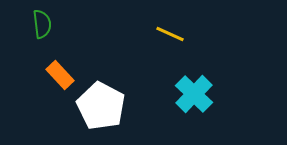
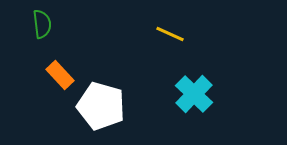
white pentagon: rotated 12 degrees counterclockwise
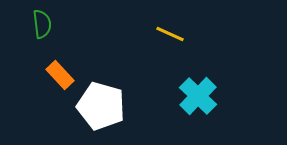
cyan cross: moved 4 px right, 2 px down
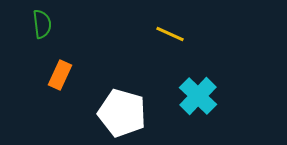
orange rectangle: rotated 68 degrees clockwise
white pentagon: moved 21 px right, 7 px down
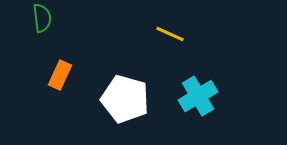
green semicircle: moved 6 px up
cyan cross: rotated 15 degrees clockwise
white pentagon: moved 3 px right, 14 px up
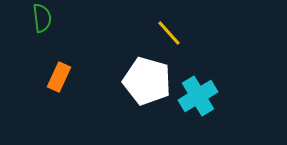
yellow line: moved 1 px left, 1 px up; rotated 24 degrees clockwise
orange rectangle: moved 1 px left, 2 px down
white pentagon: moved 22 px right, 18 px up
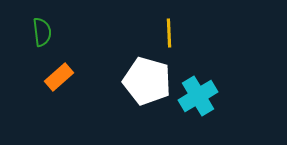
green semicircle: moved 14 px down
yellow line: rotated 40 degrees clockwise
orange rectangle: rotated 24 degrees clockwise
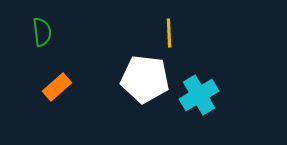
orange rectangle: moved 2 px left, 10 px down
white pentagon: moved 2 px left, 2 px up; rotated 9 degrees counterclockwise
cyan cross: moved 1 px right, 1 px up
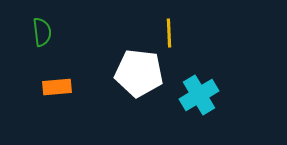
white pentagon: moved 6 px left, 6 px up
orange rectangle: rotated 36 degrees clockwise
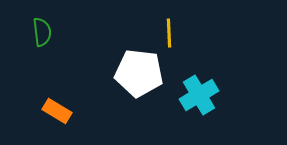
orange rectangle: moved 24 px down; rotated 36 degrees clockwise
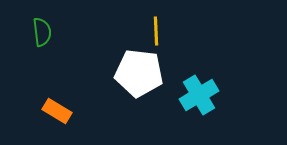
yellow line: moved 13 px left, 2 px up
